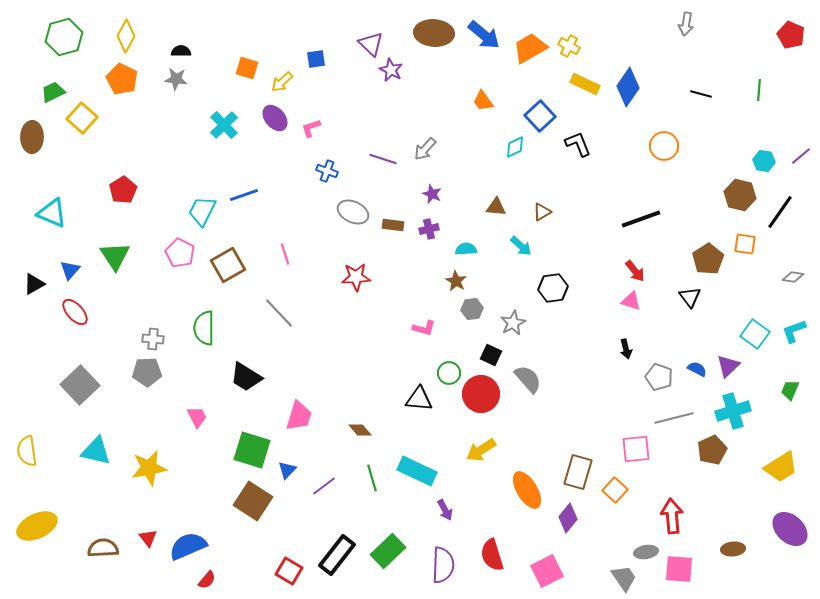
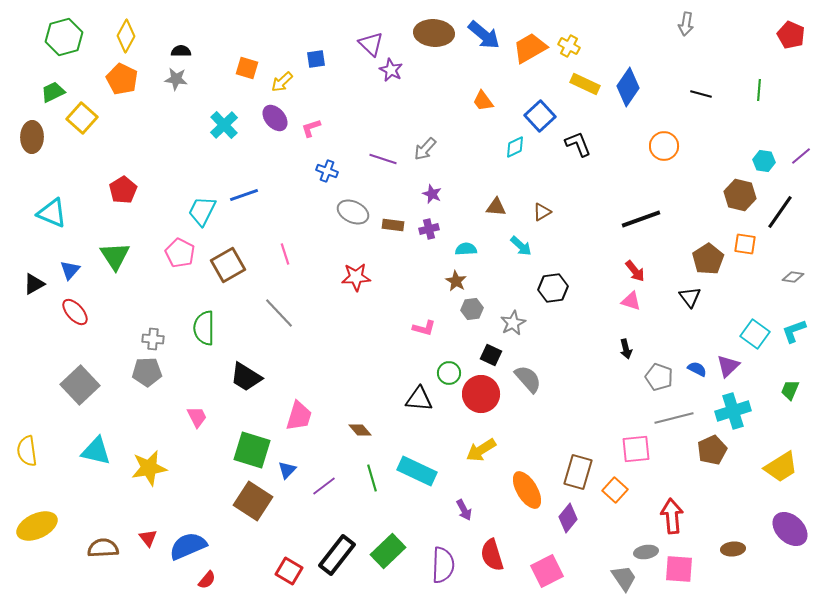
purple arrow at (445, 510): moved 19 px right
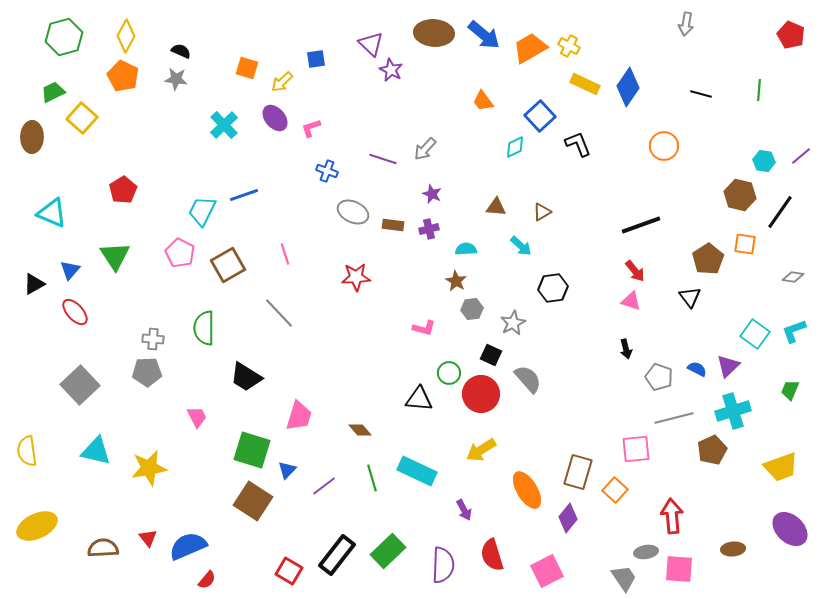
black semicircle at (181, 51): rotated 24 degrees clockwise
orange pentagon at (122, 79): moved 1 px right, 3 px up
black line at (641, 219): moved 6 px down
yellow trapezoid at (781, 467): rotated 12 degrees clockwise
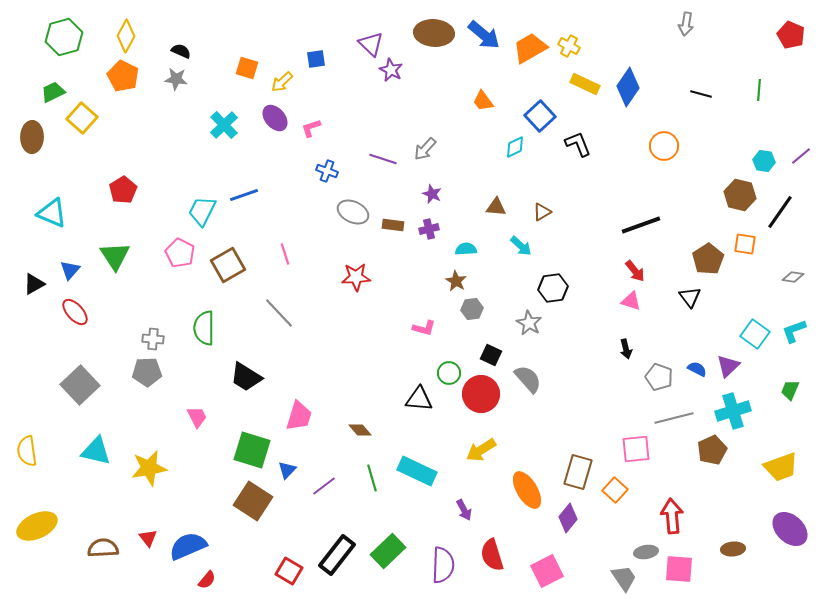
gray star at (513, 323): moved 16 px right; rotated 15 degrees counterclockwise
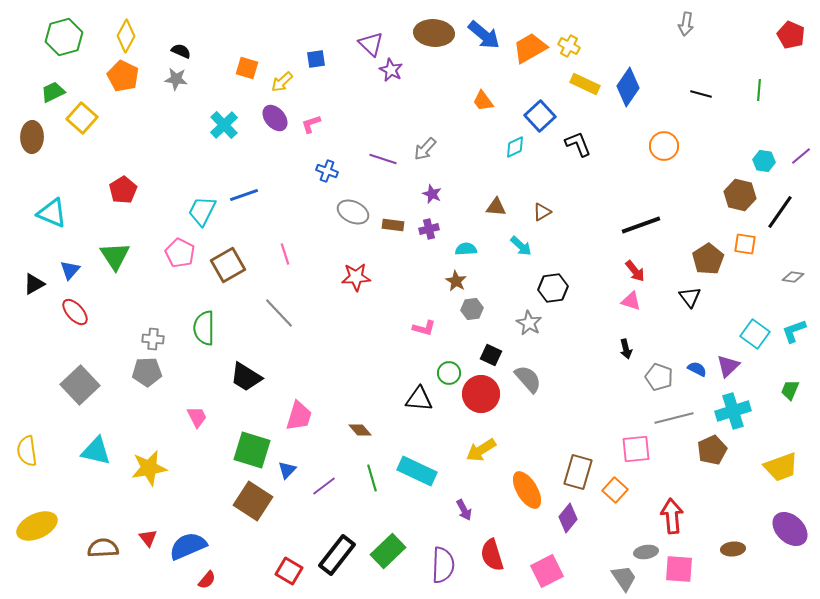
pink L-shape at (311, 128): moved 4 px up
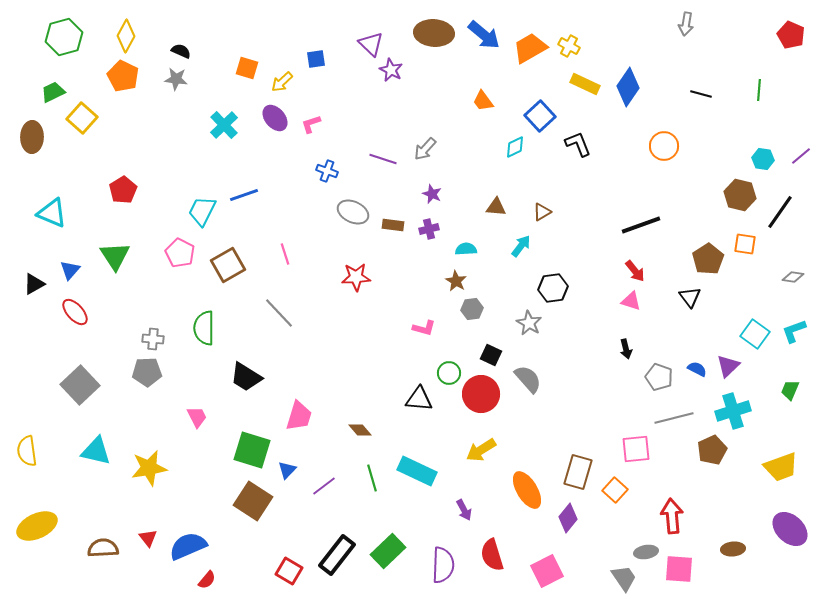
cyan hexagon at (764, 161): moved 1 px left, 2 px up
cyan arrow at (521, 246): rotated 95 degrees counterclockwise
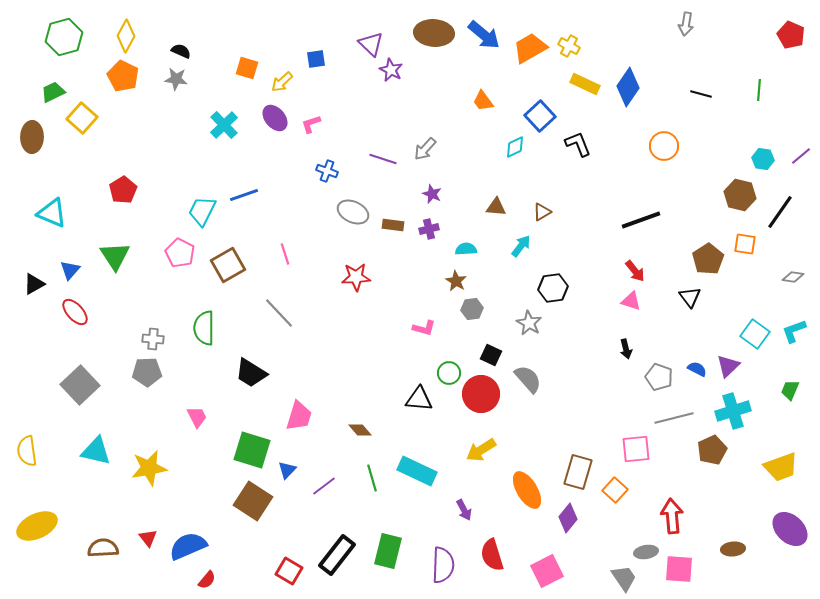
black line at (641, 225): moved 5 px up
black trapezoid at (246, 377): moved 5 px right, 4 px up
green rectangle at (388, 551): rotated 32 degrees counterclockwise
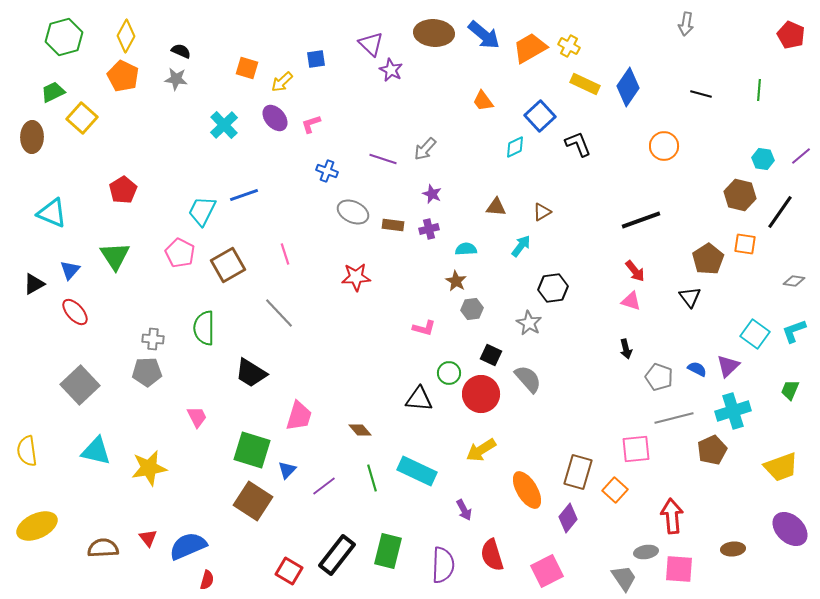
gray diamond at (793, 277): moved 1 px right, 4 px down
red semicircle at (207, 580): rotated 24 degrees counterclockwise
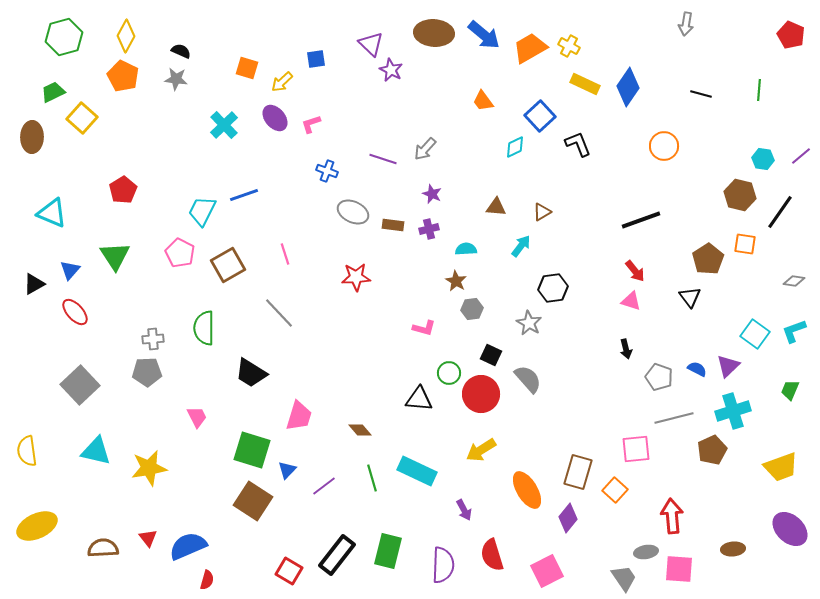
gray cross at (153, 339): rotated 10 degrees counterclockwise
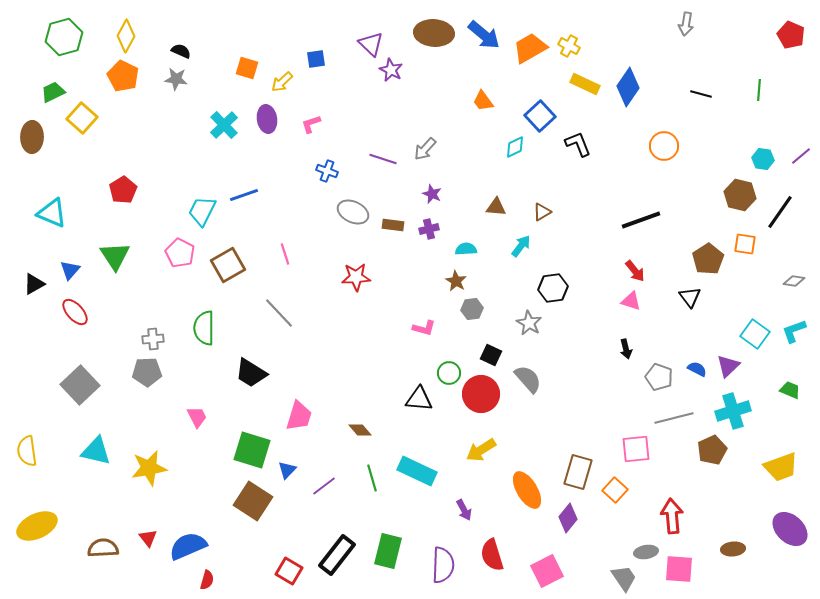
purple ellipse at (275, 118): moved 8 px left, 1 px down; rotated 32 degrees clockwise
green trapezoid at (790, 390): rotated 90 degrees clockwise
